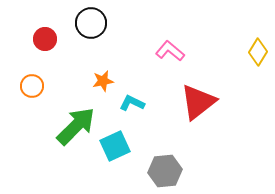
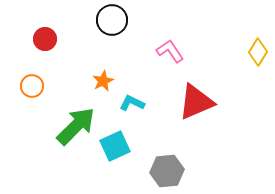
black circle: moved 21 px right, 3 px up
pink L-shape: rotated 16 degrees clockwise
orange star: rotated 15 degrees counterclockwise
red triangle: moved 2 px left; rotated 15 degrees clockwise
gray hexagon: moved 2 px right
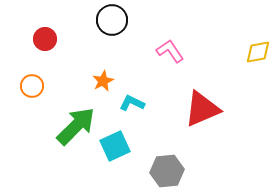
yellow diamond: rotated 48 degrees clockwise
red triangle: moved 6 px right, 7 px down
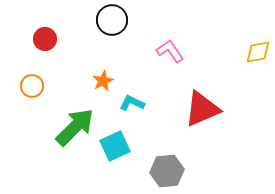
green arrow: moved 1 px left, 1 px down
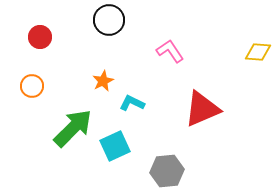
black circle: moved 3 px left
red circle: moved 5 px left, 2 px up
yellow diamond: rotated 16 degrees clockwise
green arrow: moved 2 px left, 1 px down
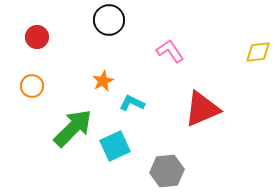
red circle: moved 3 px left
yellow diamond: rotated 12 degrees counterclockwise
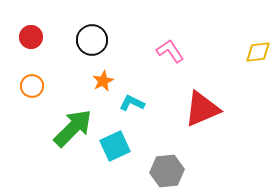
black circle: moved 17 px left, 20 px down
red circle: moved 6 px left
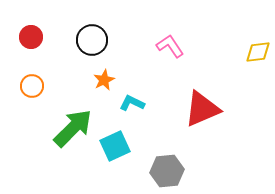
pink L-shape: moved 5 px up
orange star: moved 1 px right, 1 px up
